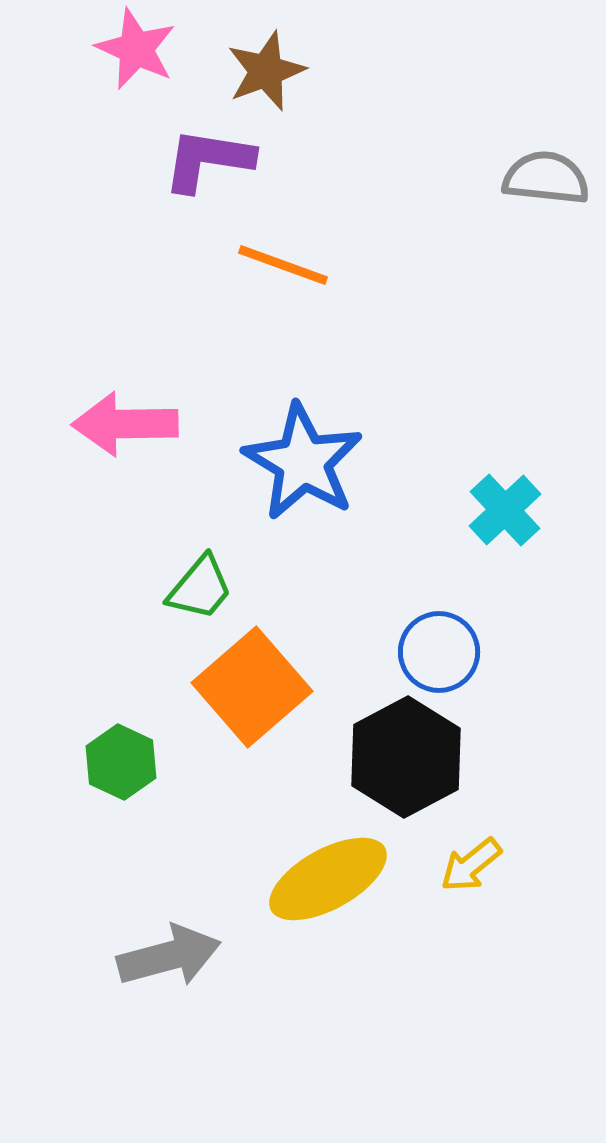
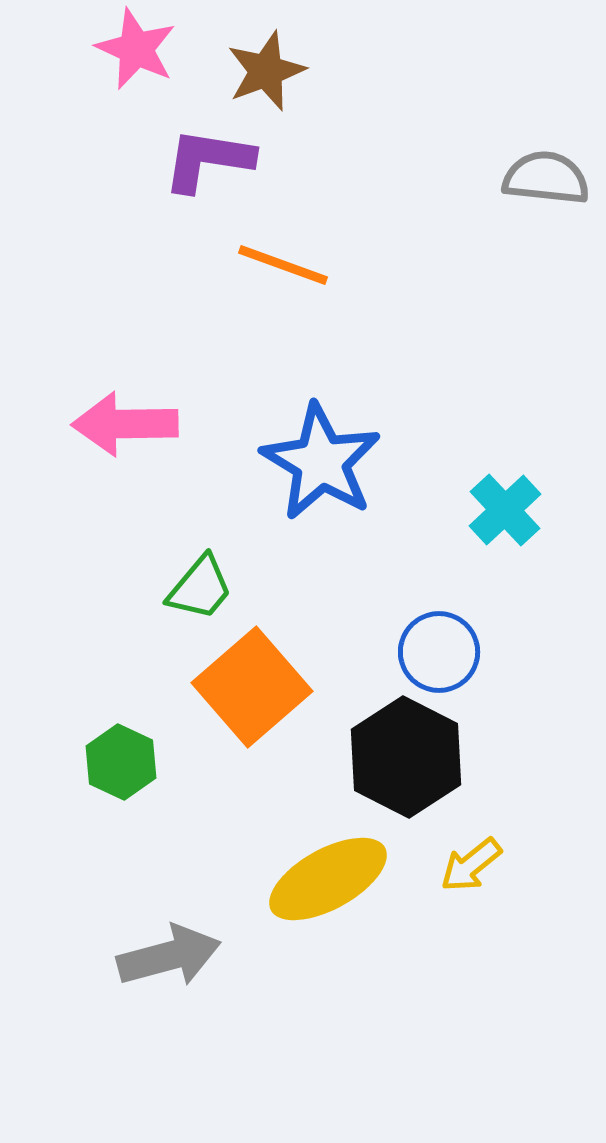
blue star: moved 18 px right
black hexagon: rotated 5 degrees counterclockwise
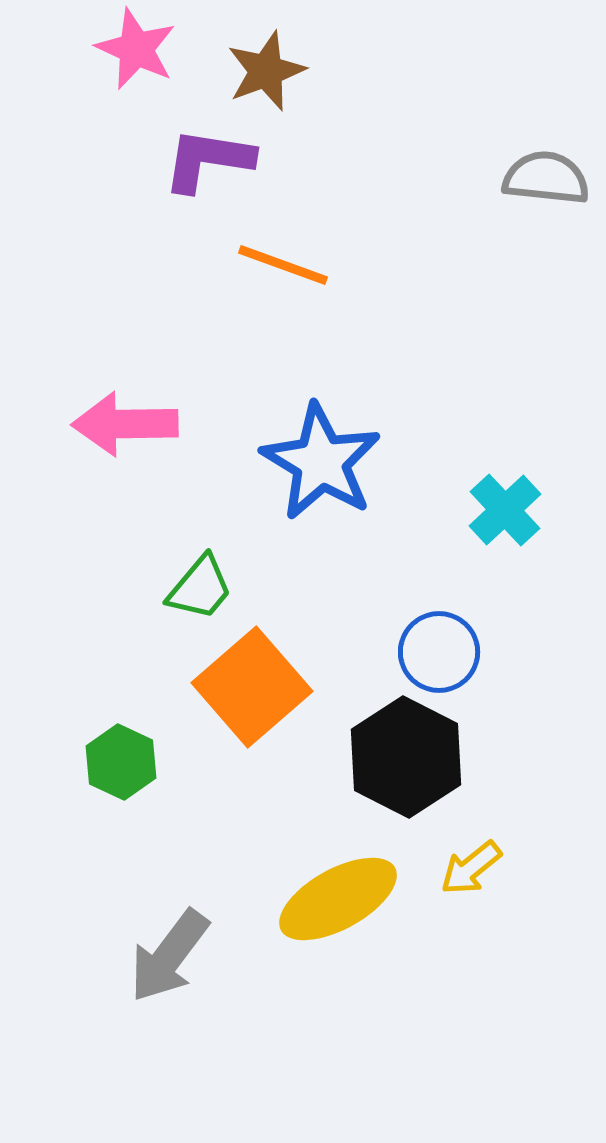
yellow arrow: moved 3 px down
yellow ellipse: moved 10 px right, 20 px down
gray arrow: rotated 142 degrees clockwise
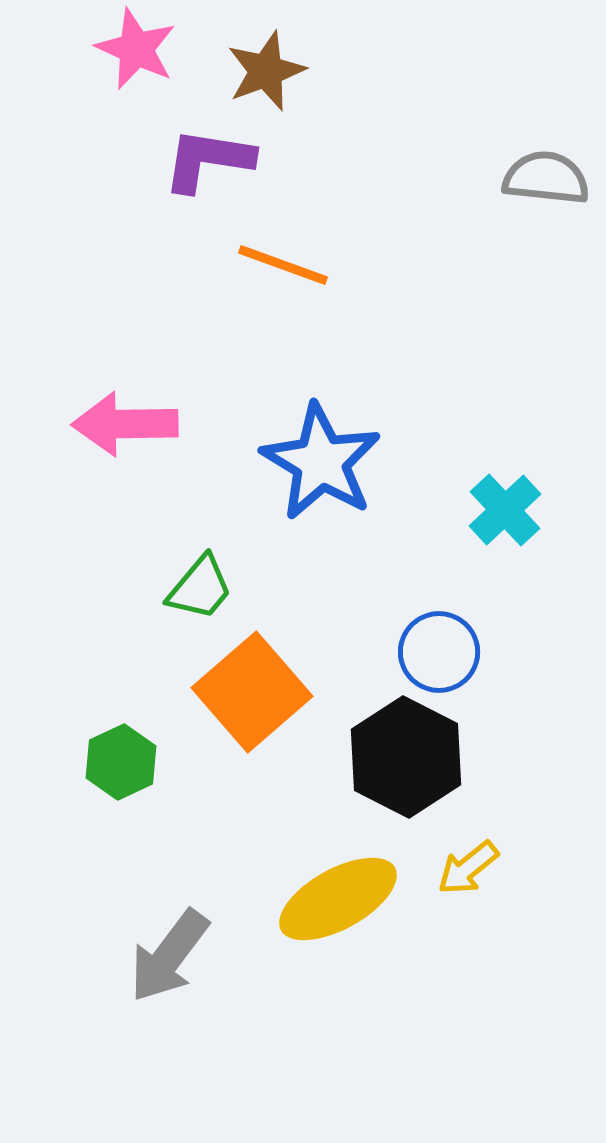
orange square: moved 5 px down
green hexagon: rotated 10 degrees clockwise
yellow arrow: moved 3 px left
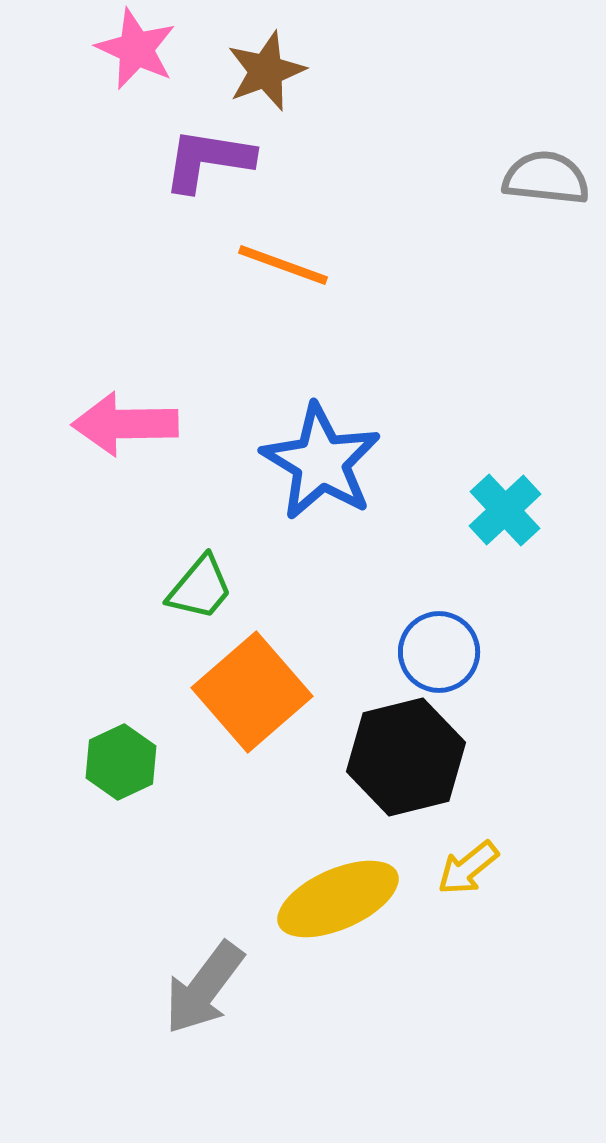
black hexagon: rotated 19 degrees clockwise
yellow ellipse: rotated 5 degrees clockwise
gray arrow: moved 35 px right, 32 px down
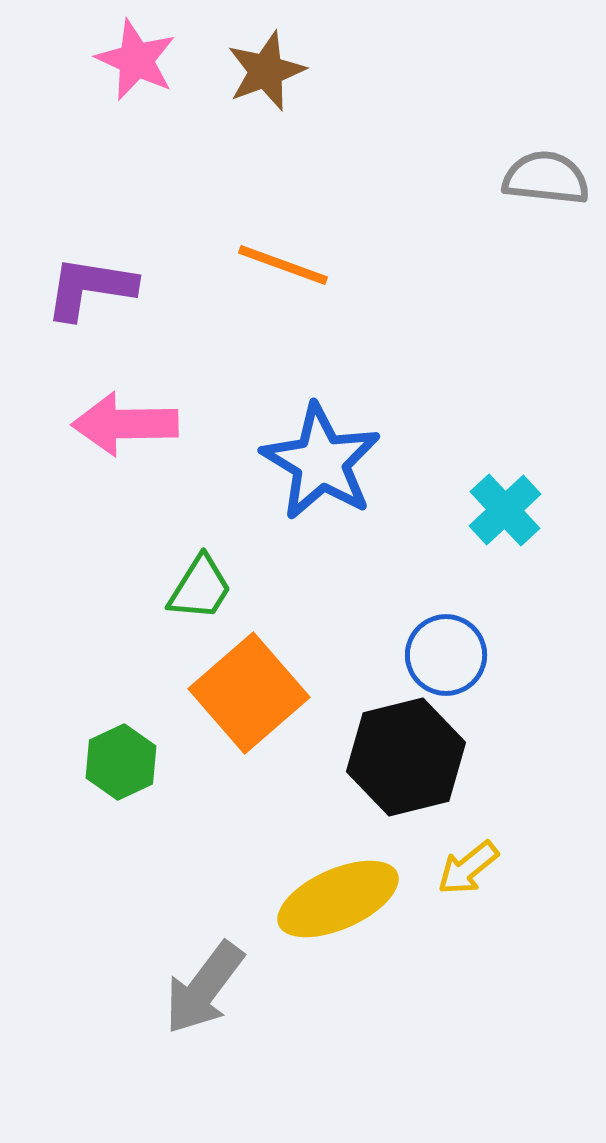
pink star: moved 11 px down
purple L-shape: moved 118 px left, 128 px down
green trapezoid: rotated 8 degrees counterclockwise
blue circle: moved 7 px right, 3 px down
orange square: moved 3 px left, 1 px down
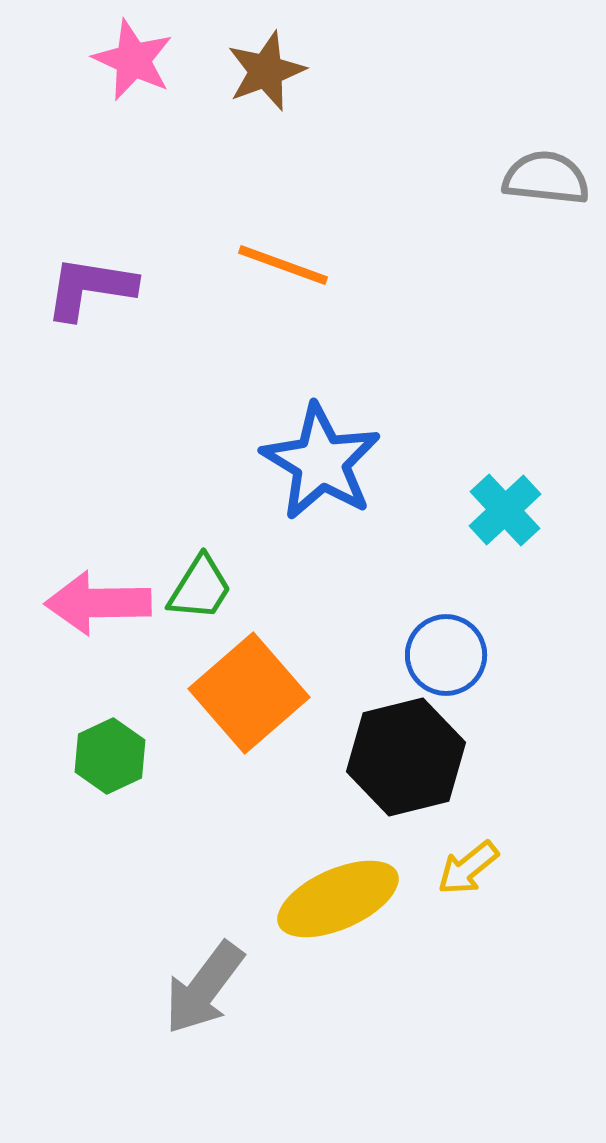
pink star: moved 3 px left
pink arrow: moved 27 px left, 179 px down
green hexagon: moved 11 px left, 6 px up
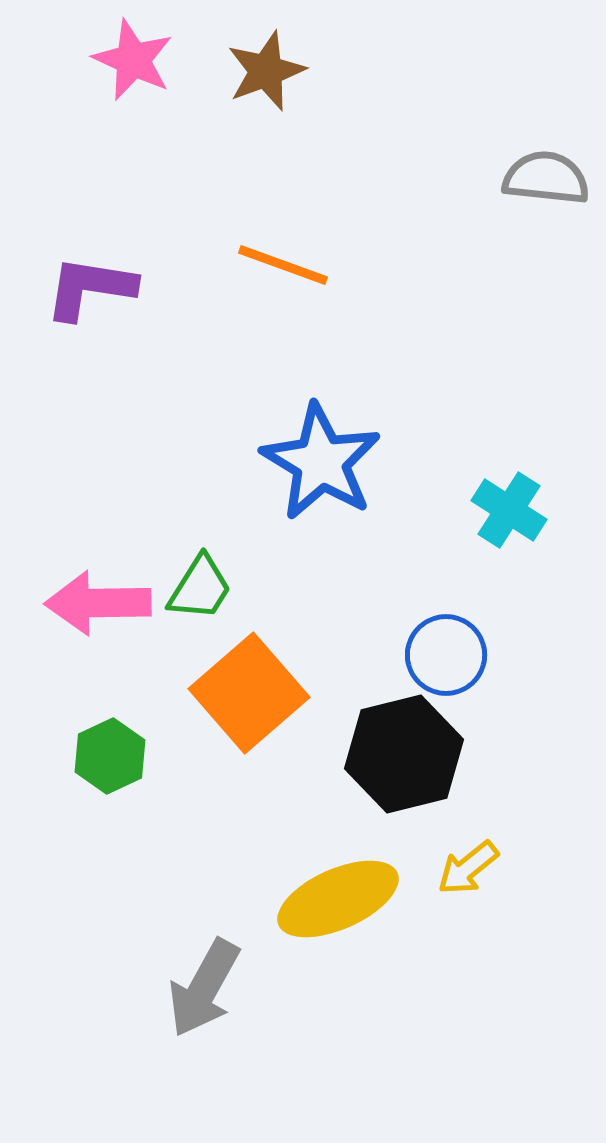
cyan cross: moved 4 px right; rotated 14 degrees counterclockwise
black hexagon: moved 2 px left, 3 px up
gray arrow: rotated 8 degrees counterclockwise
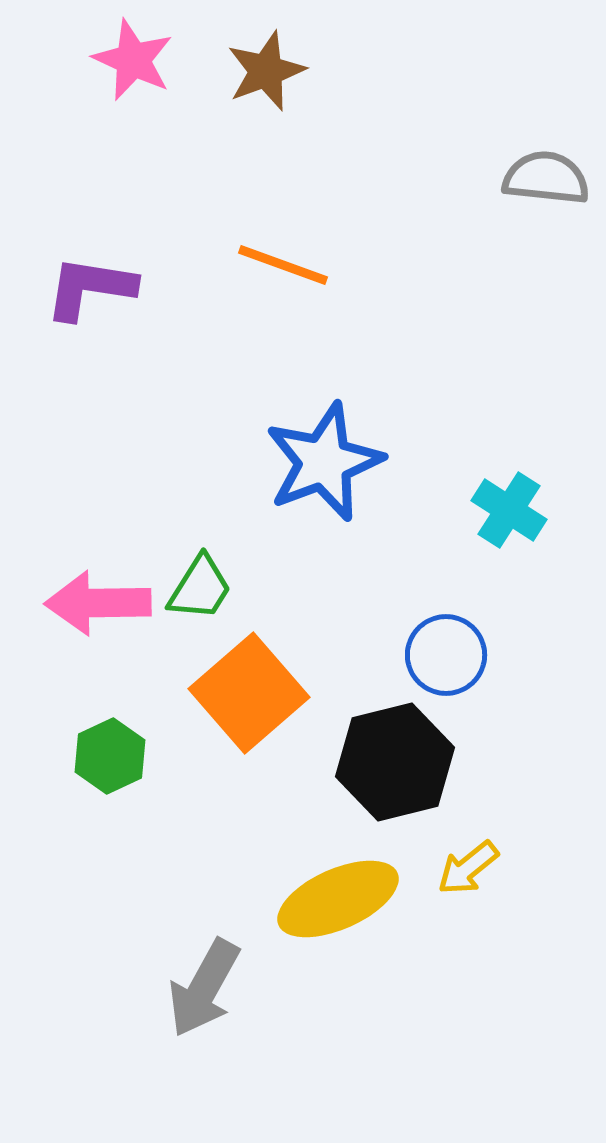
blue star: moved 3 px right; rotated 20 degrees clockwise
black hexagon: moved 9 px left, 8 px down
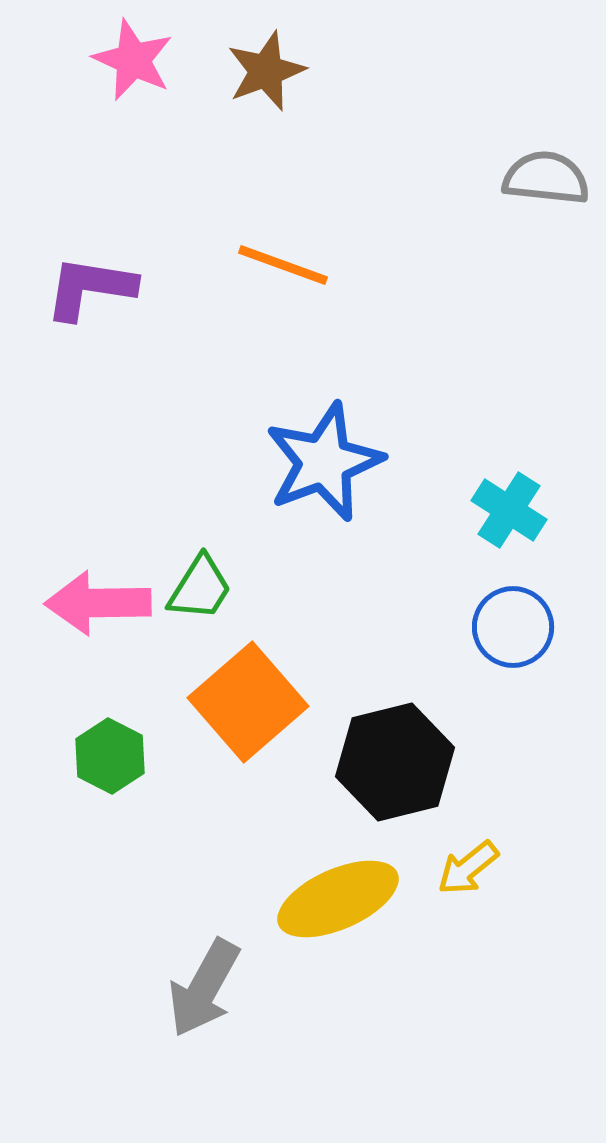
blue circle: moved 67 px right, 28 px up
orange square: moved 1 px left, 9 px down
green hexagon: rotated 8 degrees counterclockwise
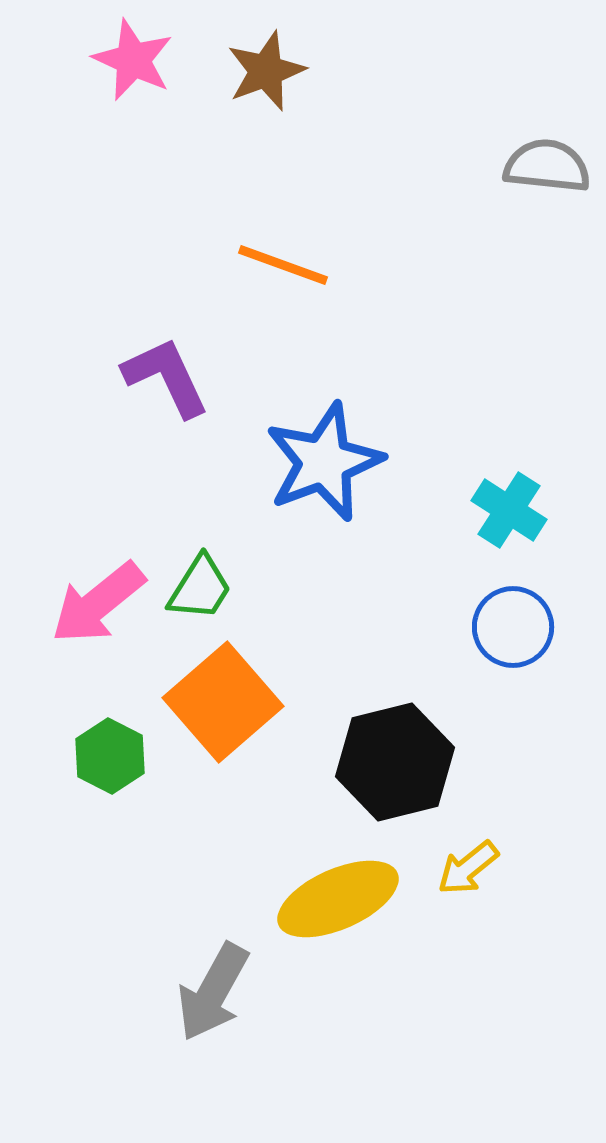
gray semicircle: moved 1 px right, 12 px up
purple L-shape: moved 76 px right, 89 px down; rotated 56 degrees clockwise
pink arrow: rotated 38 degrees counterclockwise
orange square: moved 25 px left
gray arrow: moved 9 px right, 4 px down
